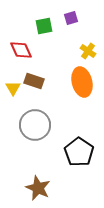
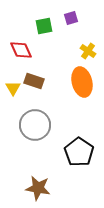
brown star: rotated 15 degrees counterclockwise
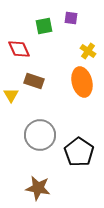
purple square: rotated 24 degrees clockwise
red diamond: moved 2 px left, 1 px up
yellow triangle: moved 2 px left, 7 px down
gray circle: moved 5 px right, 10 px down
